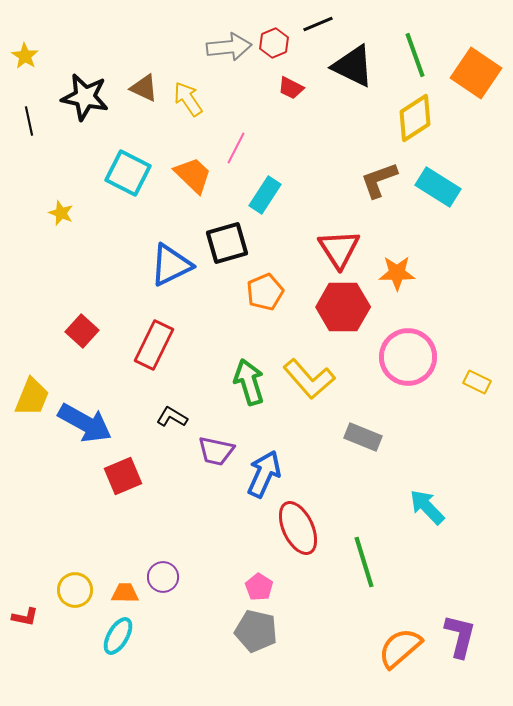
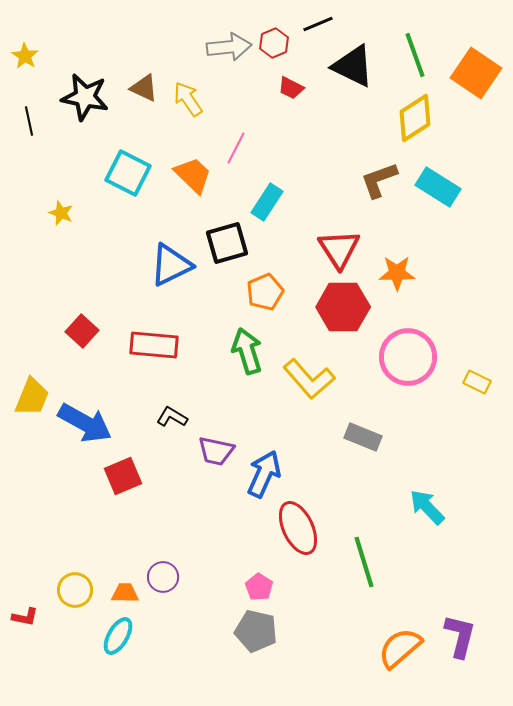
cyan rectangle at (265, 195): moved 2 px right, 7 px down
red rectangle at (154, 345): rotated 69 degrees clockwise
green arrow at (249, 382): moved 2 px left, 31 px up
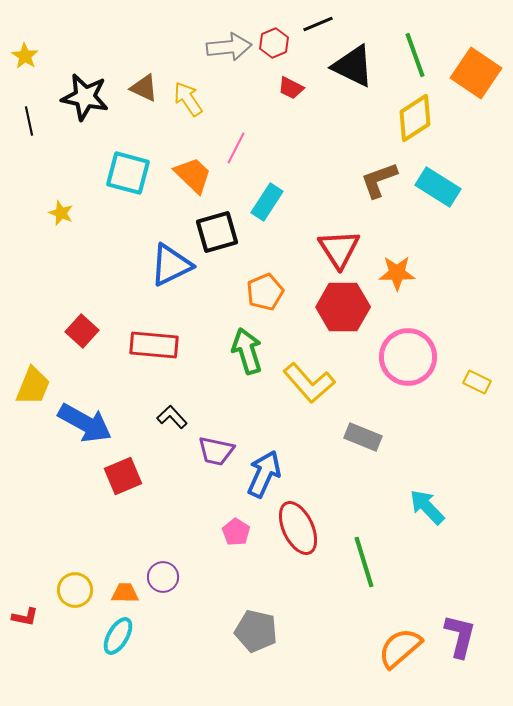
cyan square at (128, 173): rotated 12 degrees counterclockwise
black square at (227, 243): moved 10 px left, 11 px up
yellow L-shape at (309, 379): moved 4 px down
yellow trapezoid at (32, 397): moved 1 px right, 11 px up
black L-shape at (172, 417): rotated 16 degrees clockwise
pink pentagon at (259, 587): moved 23 px left, 55 px up
